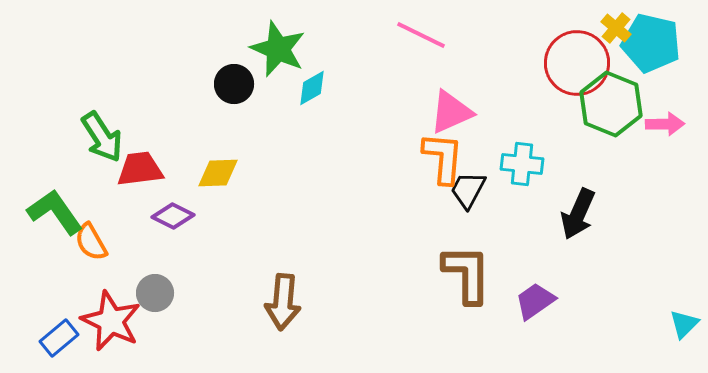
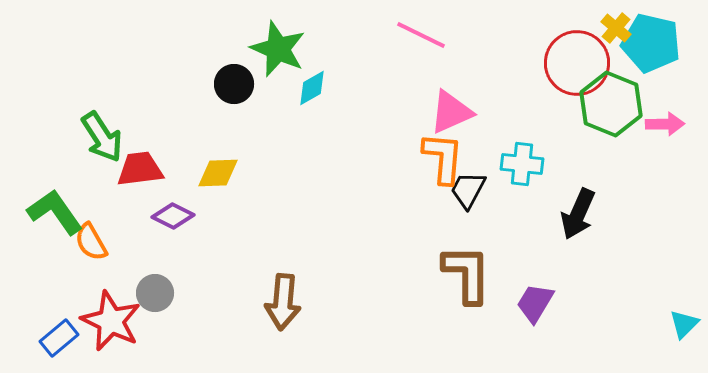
purple trapezoid: moved 2 px down; rotated 24 degrees counterclockwise
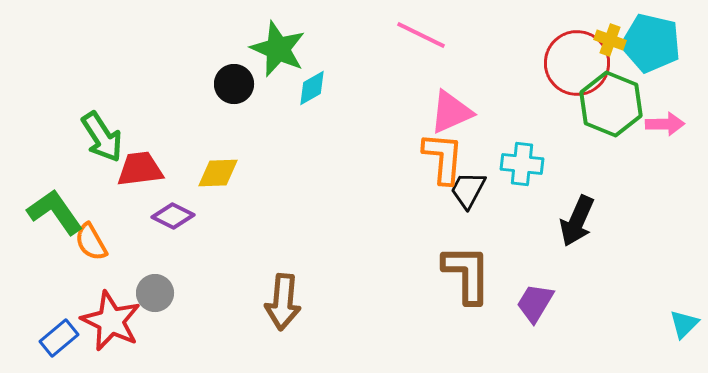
yellow cross: moved 6 px left, 12 px down; rotated 20 degrees counterclockwise
black arrow: moved 1 px left, 7 px down
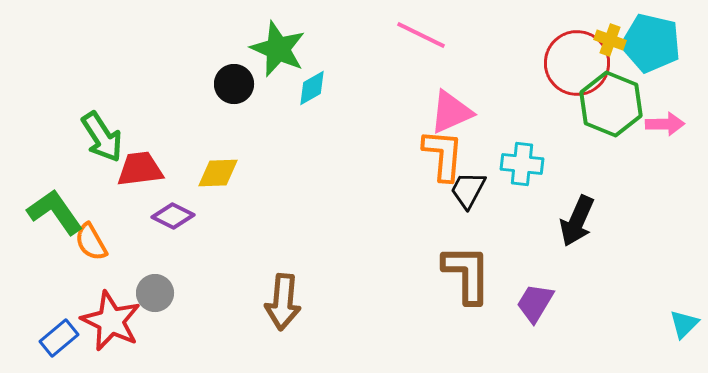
orange L-shape: moved 3 px up
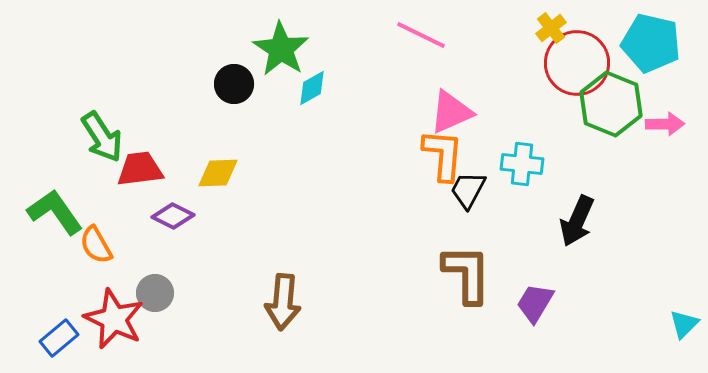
yellow cross: moved 59 px left, 12 px up; rotated 32 degrees clockwise
green star: moved 3 px right; rotated 10 degrees clockwise
orange semicircle: moved 5 px right, 3 px down
red star: moved 3 px right, 2 px up
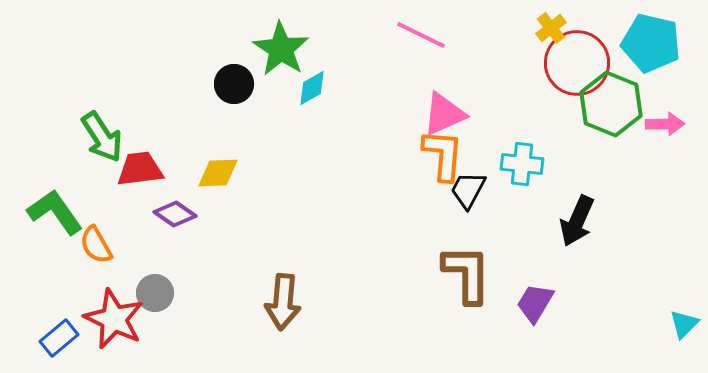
pink triangle: moved 7 px left, 2 px down
purple diamond: moved 2 px right, 2 px up; rotated 9 degrees clockwise
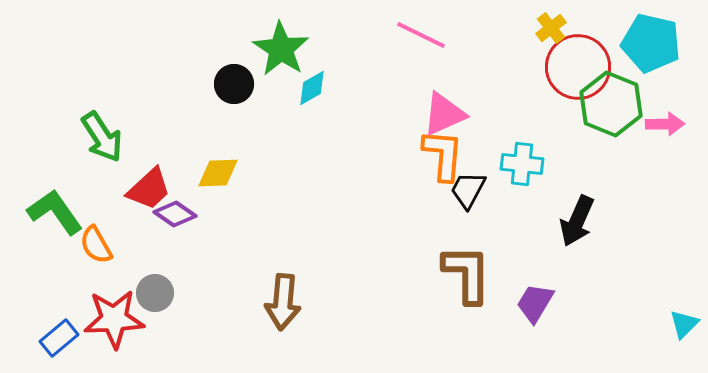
red circle: moved 1 px right, 4 px down
red trapezoid: moved 9 px right, 20 px down; rotated 144 degrees clockwise
red star: rotated 28 degrees counterclockwise
